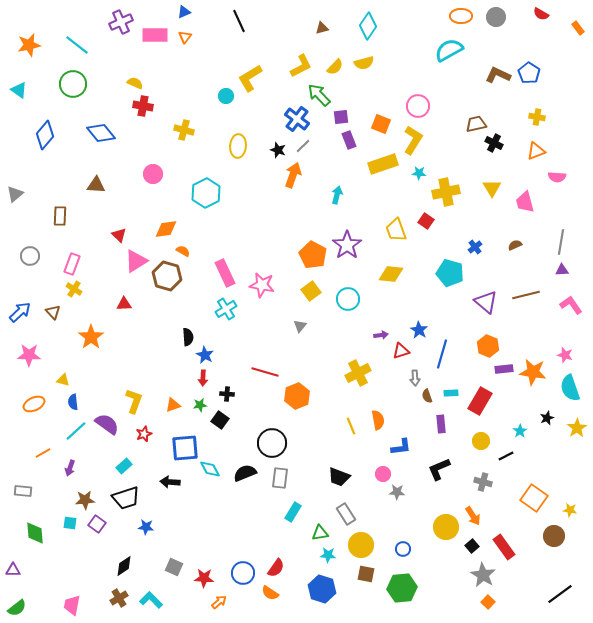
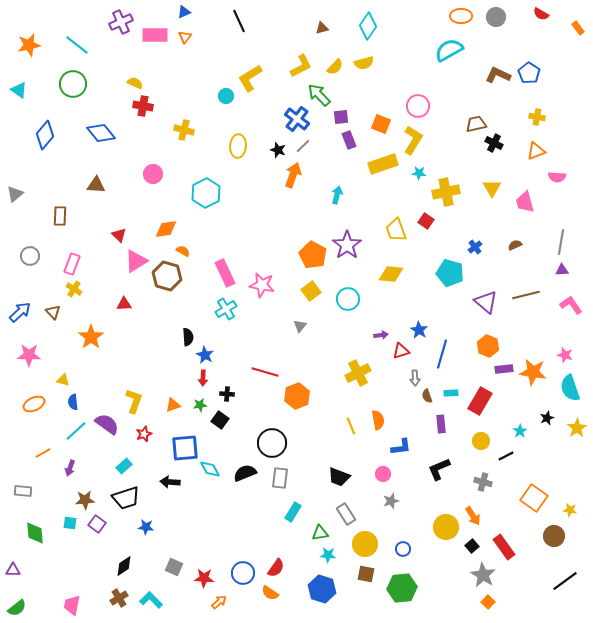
gray star at (397, 492): moved 6 px left, 9 px down; rotated 21 degrees counterclockwise
yellow circle at (361, 545): moved 4 px right, 1 px up
black line at (560, 594): moved 5 px right, 13 px up
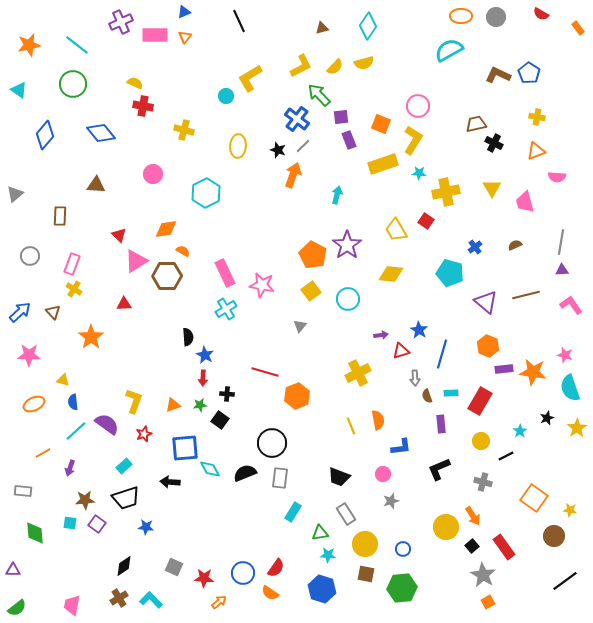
yellow trapezoid at (396, 230): rotated 10 degrees counterclockwise
brown hexagon at (167, 276): rotated 16 degrees counterclockwise
orange square at (488, 602): rotated 16 degrees clockwise
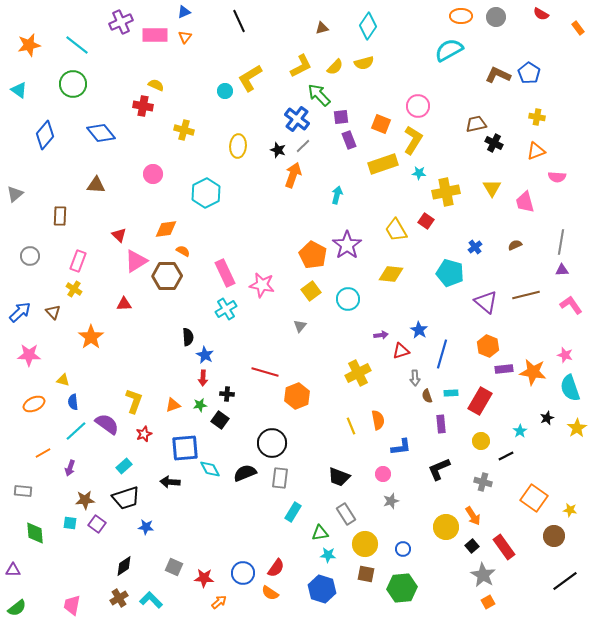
yellow semicircle at (135, 83): moved 21 px right, 2 px down
cyan circle at (226, 96): moved 1 px left, 5 px up
pink rectangle at (72, 264): moved 6 px right, 3 px up
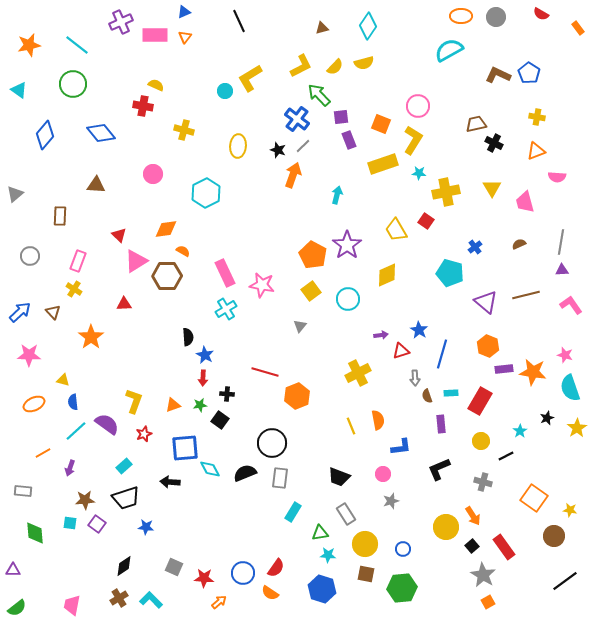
brown semicircle at (515, 245): moved 4 px right, 1 px up
yellow diamond at (391, 274): moved 4 px left, 1 px down; rotated 30 degrees counterclockwise
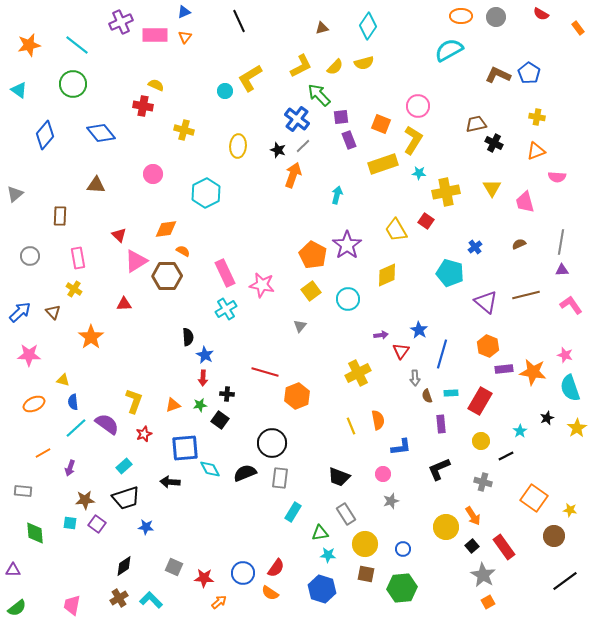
pink rectangle at (78, 261): moved 3 px up; rotated 30 degrees counterclockwise
red triangle at (401, 351): rotated 36 degrees counterclockwise
cyan line at (76, 431): moved 3 px up
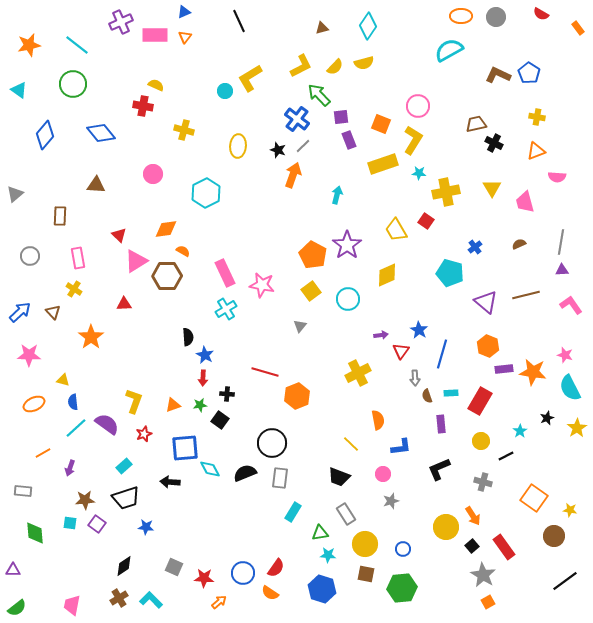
cyan semicircle at (570, 388): rotated 8 degrees counterclockwise
yellow line at (351, 426): moved 18 px down; rotated 24 degrees counterclockwise
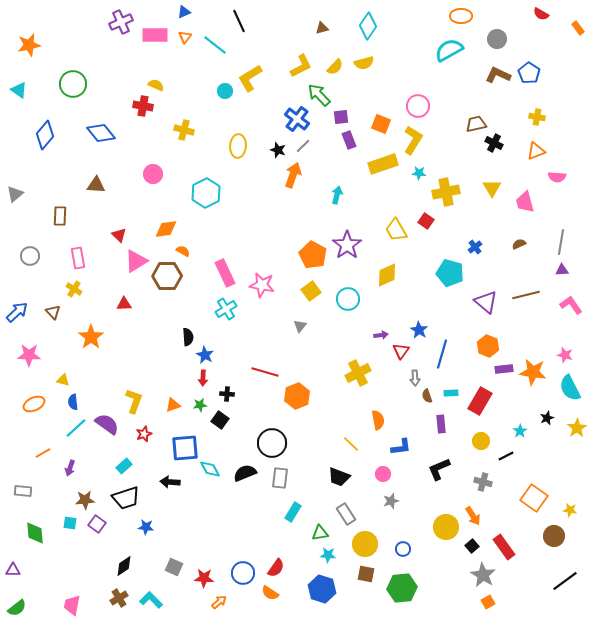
gray circle at (496, 17): moved 1 px right, 22 px down
cyan line at (77, 45): moved 138 px right
blue arrow at (20, 312): moved 3 px left
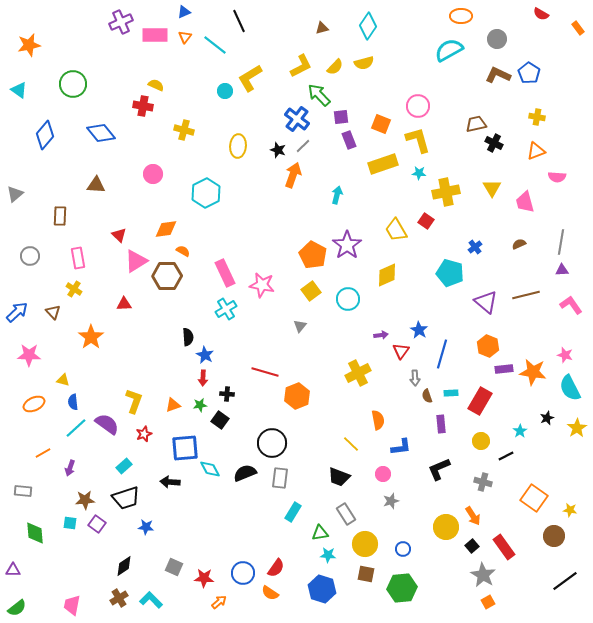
yellow L-shape at (413, 140): moved 5 px right; rotated 48 degrees counterclockwise
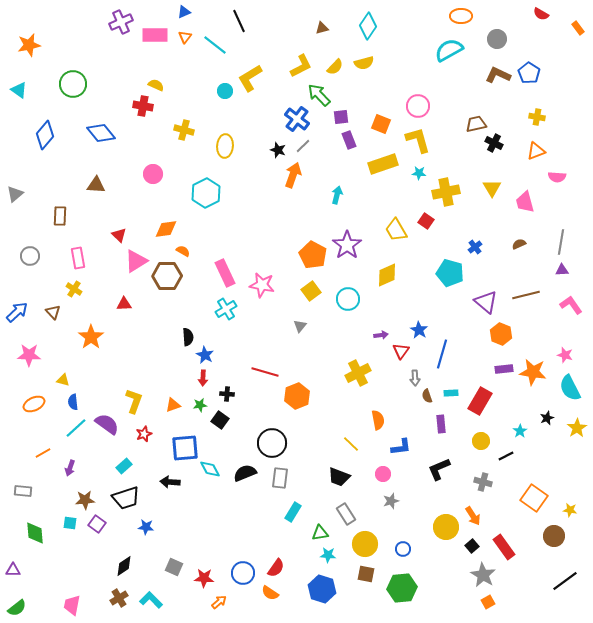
yellow ellipse at (238, 146): moved 13 px left
orange hexagon at (488, 346): moved 13 px right, 12 px up
